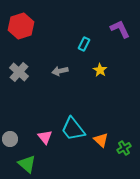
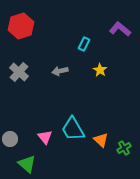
purple L-shape: rotated 25 degrees counterclockwise
cyan trapezoid: rotated 8 degrees clockwise
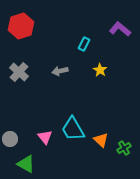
green triangle: moved 1 px left; rotated 12 degrees counterclockwise
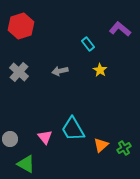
cyan rectangle: moved 4 px right; rotated 64 degrees counterclockwise
orange triangle: moved 5 px down; rotated 35 degrees clockwise
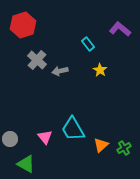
red hexagon: moved 2 px right, 1 px up
gray cross: moved 18 px right, 12 px up
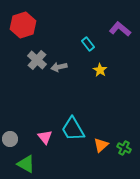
gray arrow: moved 1 px left, 4 px up
green cross: rotated 32 degrees counterclockwise
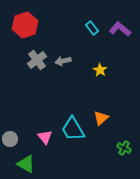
red hexagon: moved 2 px right
cyan rectangle: moved 4 px right, 16 px up
gray cross: rotated 12 degrees clockwise
gray arrow: moved 4 px right, 6 px up
orange triangle: moved 27 px up
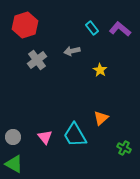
gray arrow: moved 9 px right, 10 px up
cyan trapezoid: moved 2 px right, 6 px down
gray circle: moved 3 px right, 2 px up
green triangle: moved 12 px left
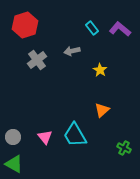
orange triangle: moved 1 px right, 8 px up
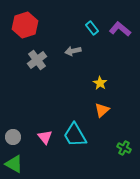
gray arrow: moved 1 px right
yellow star: moved 13 px down
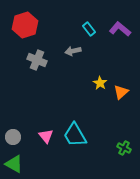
cyan rectangle: moved 3 px left, 1 px down
gray cross: rotated 30 degrees counterclockwise
orange triangle: moved 19 px right, 18 px up
pink triangle: moved 1 px right, 1 px up
